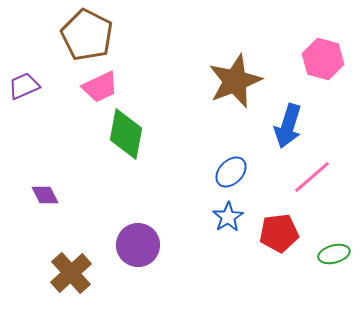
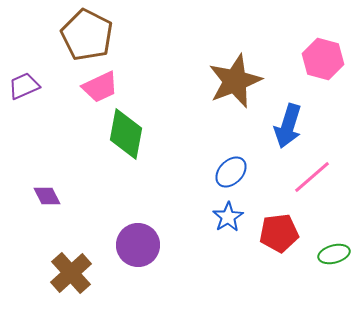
purple diamond: moved 2 px right, 1 px down
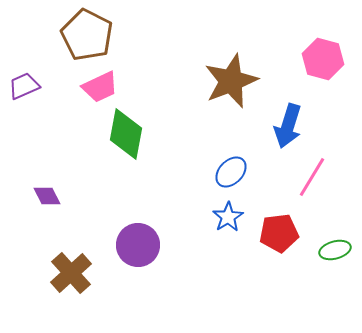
brown star: moved 4 px left
pink line: rotated 18 degrees counterclockwise
green ellipse: moved 1 px right, 4 px up
